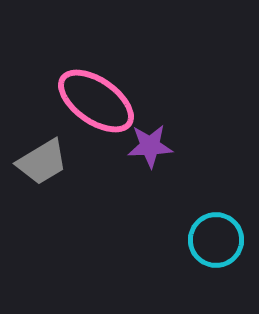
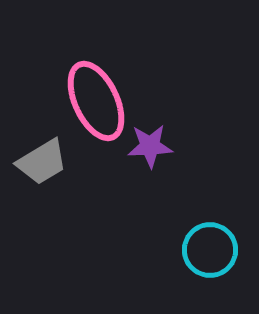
pink ellipse: rotated 30 degrees clockwise
cyan circle: moved 6 px left, 10 px down
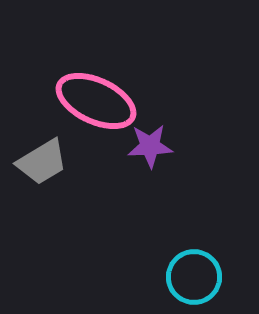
pink ellipse: rotated 40 degrees counterclockwise
cyan circle: moved 16 px left, 27 px down
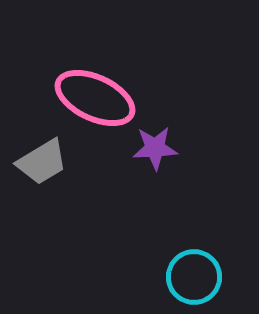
pink ellipse: moved 1 px left, 3 px up
purple star: moved 5 px right, 2 px down
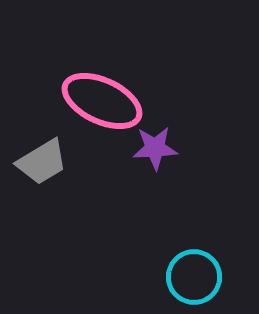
pink ellipse: moved 7 px right, 3 px down
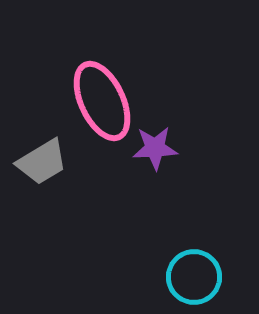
pink ellipse: rotated 40 degrees clockwise
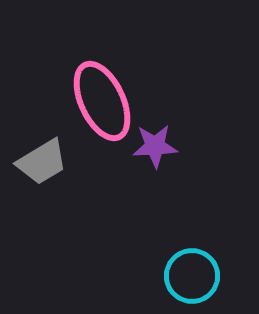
purple star: moved 2 px up
cyan circle: moved 2 px left, 1 px up
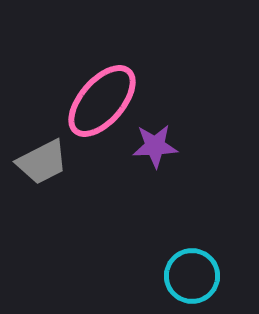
pink ellipse: rotated 66 degrees clockwise
gray trapezoid: rotated 4 degrees clockwise
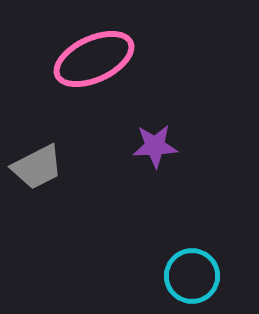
pink ellipse: moved 8 px left, 42 px up; rotated 24 degrees clockwise
gray trapezoid: moved 5 px left, 5 px down
